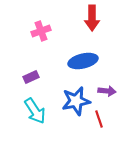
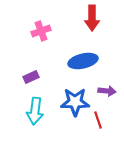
blue star: moved 1 px left, 1 px down; rotated 12 degrees clockwise
cyan arrow: rotated 40 degrees clockwise
red line: moved 1 px left, 1 px down
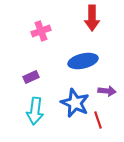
blue star: moved 1 px down; rotated 24 degrees clockwise
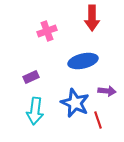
pink cross: moved 6 px right
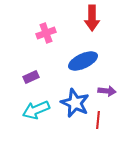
pink cross: moved 1 px left, 2 px down
blue ellipse: rotated 12 degrees counterclockwise
cyan arrow: moved 1 px right, 1 px up; rotated 60 degrees clockwise
red line: rotated 24 degrees clockwise
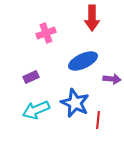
purple arrow: moved 5 px right, 12 px up
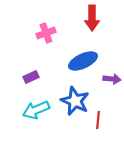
blue star: moved 2 px up
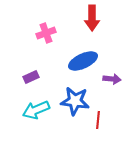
blue star: rotated 16 degrees counterclockwise
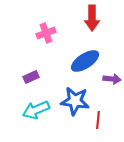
blue ellipse: moved 2 px right; rotated 8 degrees counterclockwise
